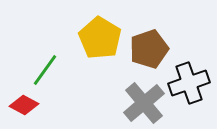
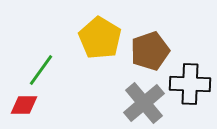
brown pentagon: moved 1 px right, 2 px down
green line: moved 4 px left
black cross: moved 1 px right, 1 px down; rotated 21 degrees clockwise
red diamond: rotated 28 degrees counterclockwise
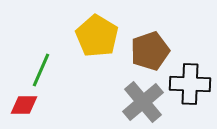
yellow pentagon: moved 3 px left, 2 px up
green line: rotated 12 degrees counterclockwise
gray cross: moved 1 px left, 1 px up
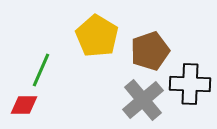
gray cross: moved 2 px up
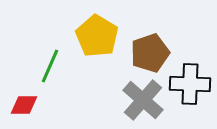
brown pentagon: moved 2 px down
green line: moved 9 px right, 4 px up
gray cross: rotated 9 degrees counterclockwise
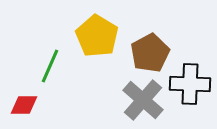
brown pentagon: rotated 9 degrees counterclockwise
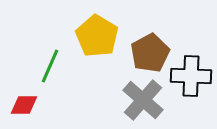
black cross: moved 1 px right, 8 px up
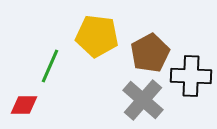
yellow pentagon: rotated 24 degrees counterclockwise
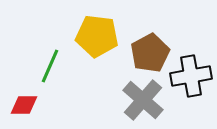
black cross: rotated 12 degrees counterclockwise
